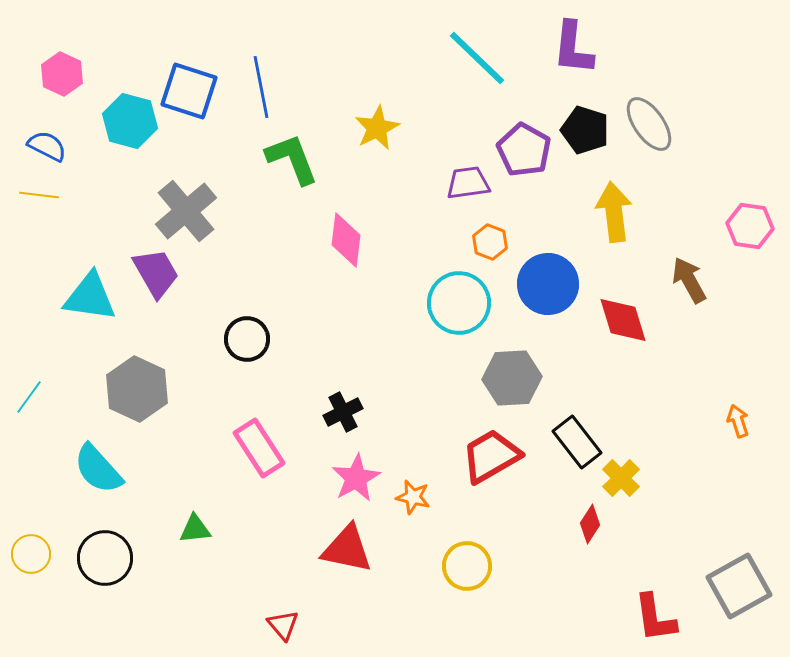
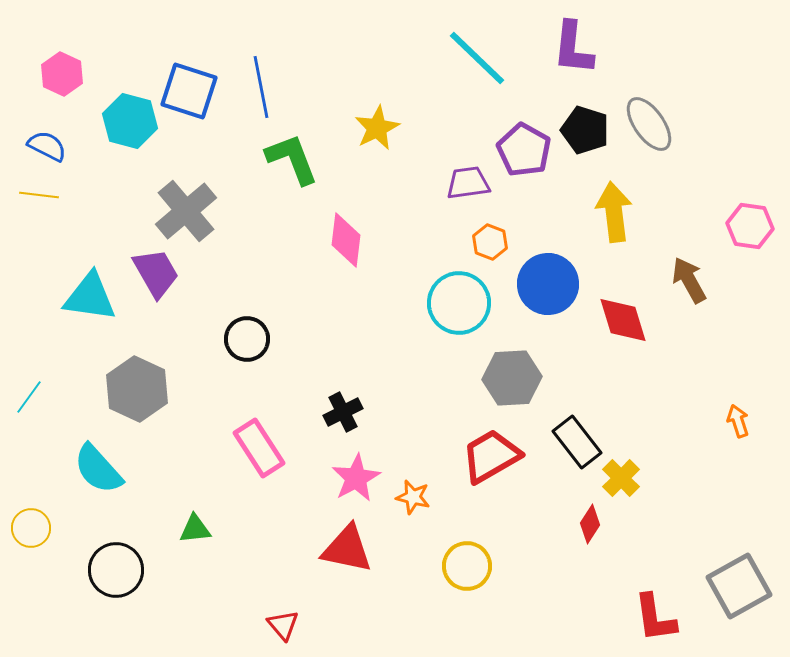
yellow circle at (31, 554): moved 26 px up
black circle at (105, 558): moved 11 px right, 12 px down
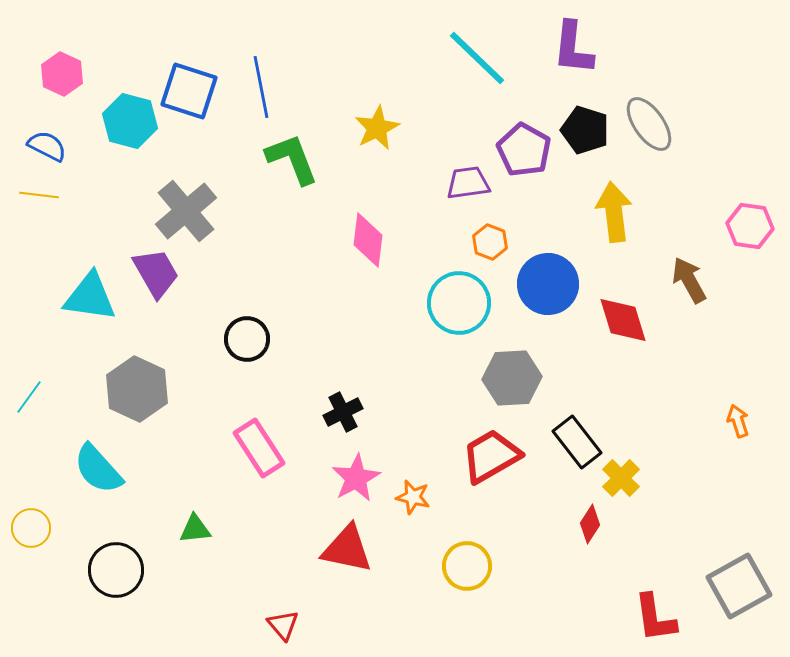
pink diamond at (346, 240): moved 22 px right
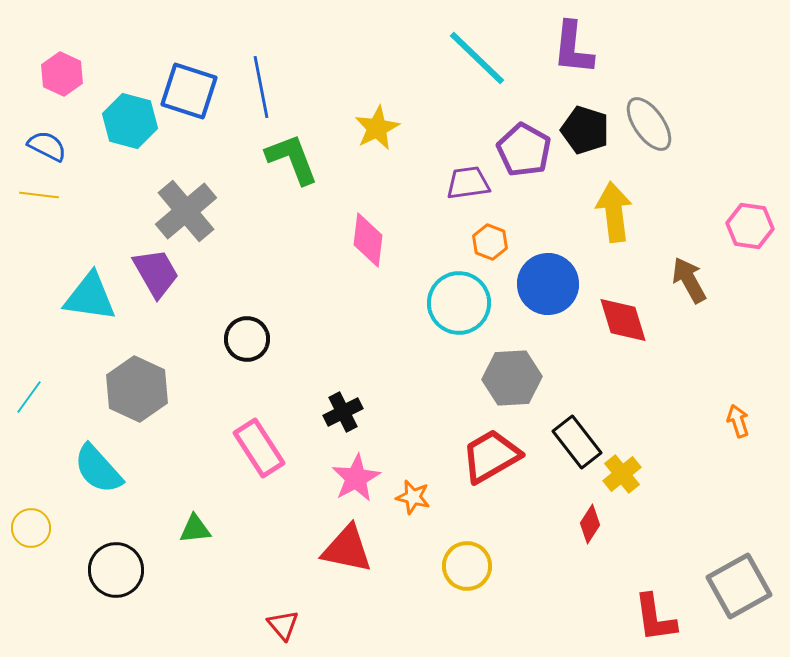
yellow cross at (621, 478): moved 1 px right, 4 px up; rotated 6 degrees clockwise
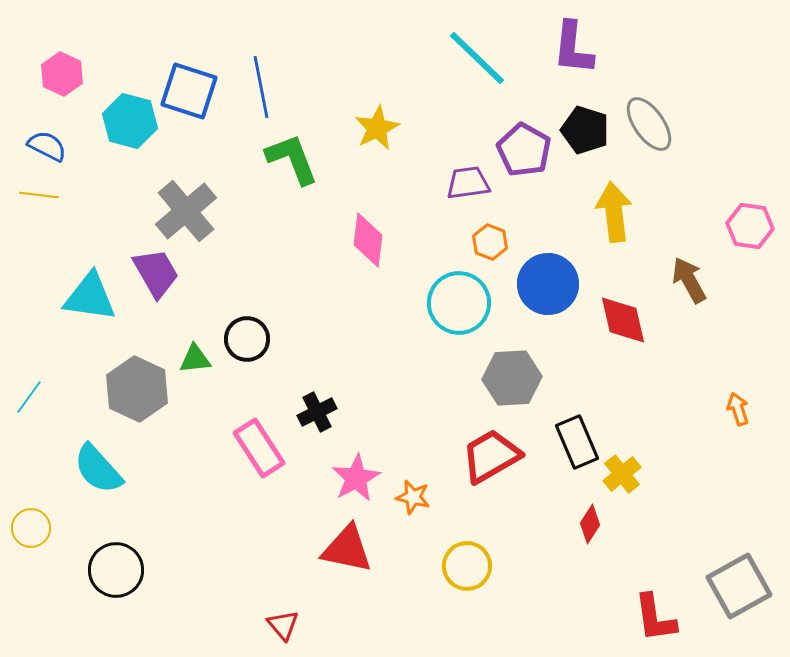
red diamond at (623, 320): rotated 4 degrees clockwise
black cross at (343, 412): moved 26 px left
orange arrow at (738, 421): moved 12 px up
black rectangle at (577, 442): rotated 15 degrees clockwise
green triangle at (195, 529): moved 170 px up
